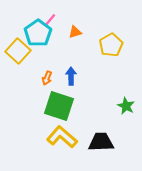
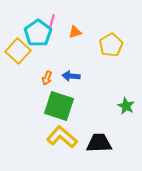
pink line: moved 2 px right, 1 px down; rotated 24 degrees counterclockwise
blue arrow: rotated 84 degrees counterclockwise
black trapezoid: moved 2 px left, 1 px down
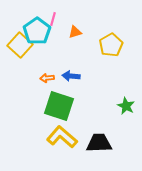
pink line: moved 1 px right, 2 px up
cyan pentagon: moved 1 px left, 2 px up
yellow square: moved 2 px right, 6 px up
orange arrow: rotated 64 degrees clockwise
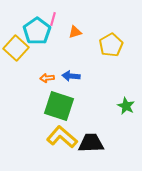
yellow square: moved 4 px left, 3 px down
black trapezoid: moved 8 px left
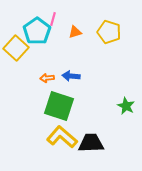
yellow pentagon: moved 2 px left, 13 px up; rotated 25 degrees counterclockwise
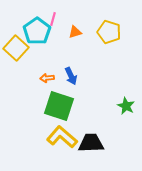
blue arrow: rotated 120 degrees counterclockwise
